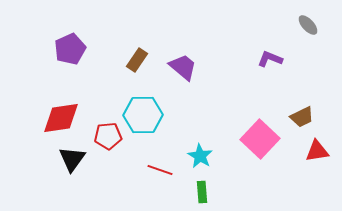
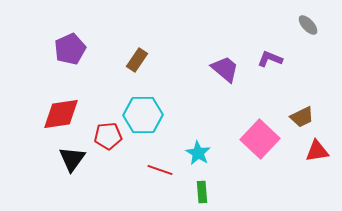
purple trapezoid: moved 42 px right, 2 px down
red diamond: moved 4 px up
cyan star: moved 2 px left, 3 px up
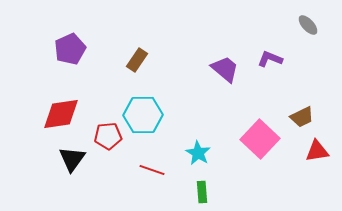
red line: moved 8 px left
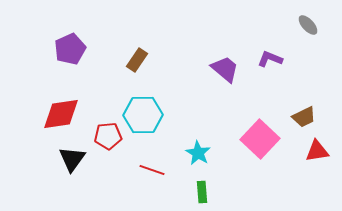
brown trapezoid: moved 2 px right
